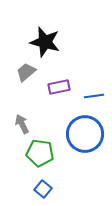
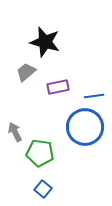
purple rectangle: moved 1 px left
gray arrow: moved 7 px left, 8 px down
blue circle: moved 7 px up
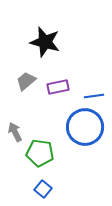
gray trapezoid: moved 9 px down
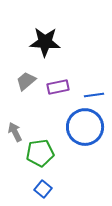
black star: rotated 12 degrees counterclockwise
blue line: moved 1 px up
green pentagon: rotated 16 degrees counterclockwise
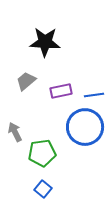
purple rectangle: moved 3 px right, 4 px down
green pentagon: moved 2 px right
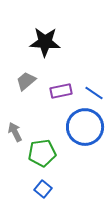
blue line: moved 2 px up; rotated 42 degrees clockwise
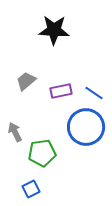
black star: moved 9 px right, 12 px up
blue circle: moved 1 px right
blue square: moved 12 px left; rotated 24 degrees clockwise
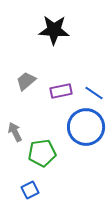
blue square: moved 1 px left, 1 px down
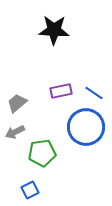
gray trapezoid: moved 9 px left, 22 px down
gray arrow: rotated 90 degrees counterclockwise
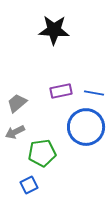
blue line: rotated 24 degrees counterclockwise
blue square: moved 1 px left, 5 px up
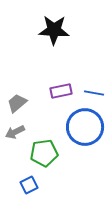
blue circle: moved 1 px left
green pentagon: moved 2 px right
